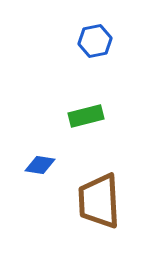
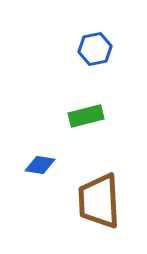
blue hexagon: moved 8 px down
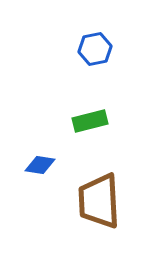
green rectangle: moved 4 px right, 5 px down
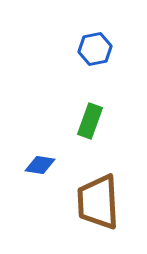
green rectangle: rotated 56 degrees counterclockwise
brown trapezoid: moved 1 px left, 1 px down
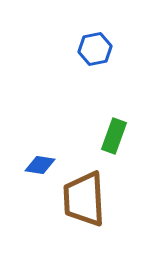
green rectangle: moved 24 px right, 15 px down
brown trapezoid: moved 14 px left, 3 px up
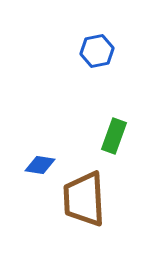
blue hexagon: moved 2 px right, 2 px down
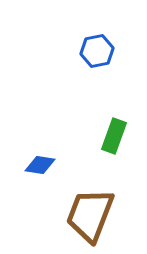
brown trapezoid: moved 6 px right, 16 px down; rotated 24 degrees clockwise
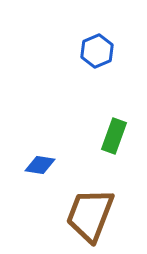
blue hexagon: rotated 12 degrees counterclockwise
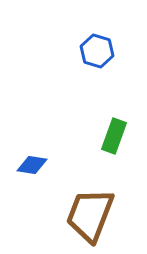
blue hexagon: rotated 20 degrees counterclockwise
blue diamond: moved 8 px left
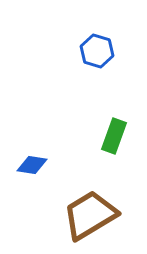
brown trapezoid: rotated 38 degrees clockwise
